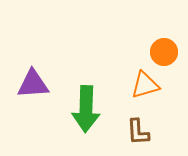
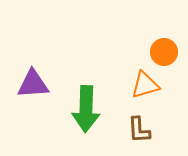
brown L-shape: moved 1 px right, 2 px up
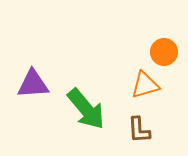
green arrow: rotated 42 degrees counterclockwise
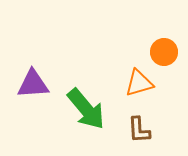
orange triangle: moved 6 px left, 2 px up
